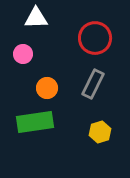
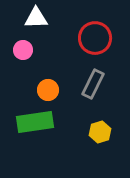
pink circle: moved 4 px up
orange circle: moved 1 px right, 2 px down
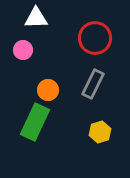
green rectangle: rotated 57 degrees counterclockwise
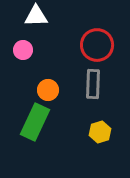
white triangle: moved 2 px up
red circle: moved 2 px right, 7 px down
gray rectangle: rotated 24 degrees counterclockwise
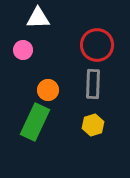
white triangle: moved 2 px right, 2 px down
yellow hexagon: moved 7 px left, 7 px up
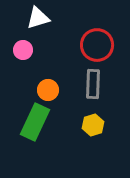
white triangle: rotated 15 degrees counterclockwise
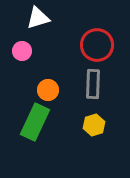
pink circle: moved 1 px left, 1 px down
yellow hexagon: moved 1 px right
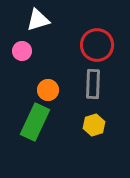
white triangle: moved 2 px down
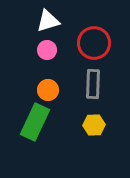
white triangle: moved 10 px right, 1 px down
red circle: moved 3 px left, 2 px up
pink circle: moved 25 px right, 1 px up
yellow hexagon: rotated 15 degrees clockwise
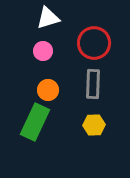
white triangle: moved 3 px up
pink circle: moved 4 px left, 1 px down
